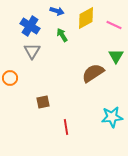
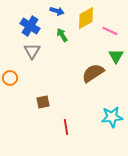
pink line: moved 4 px left, 6 px down
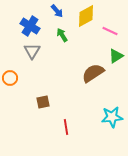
blue arrow: rotated 32 degrees clockwise
yellow diamond: moved 2 px up
green triangle: rotated 28 degrees clockwise
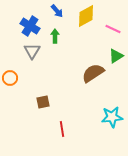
pink line: moved 3 px right, 2 px up
green arrow: moved 7 px left, 1 px down; rotated 32 degrees clockwise
red line: moved 4 px left, 2 px down
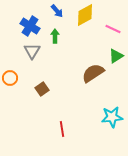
yellow diamond: moved 1 px left, 1 px up
brown square: moved 1 px left, 13 px up; rotated 24 degrees counterclockwise
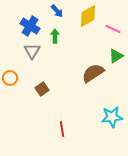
yellow diamond: moved 3 px right, 1 px down
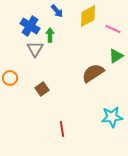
green arrow: moved 5 px left, 1 px up
gray triangle: moved 3 px right, 2 px up
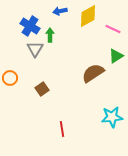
blue arrow: moved 3 px right; rotated 120 degrees clockwise
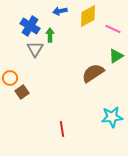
brown square: moved 20 px left, 3 px down
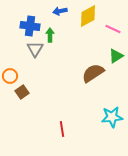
blue cross: rotated 24 degrees counterclockwise
orange circle: moved 2 px up
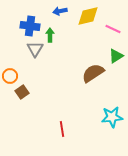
yellow diamond: rotated 15 degrees clockwise
